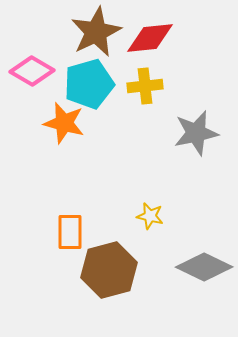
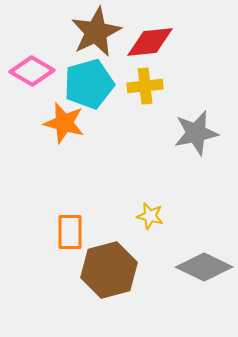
red diamond: moved 4 px down
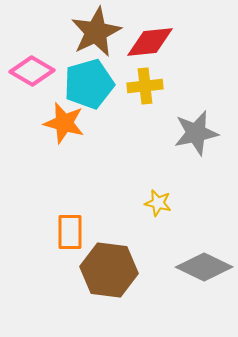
yellow star: moved 8 px right, 13 px up
brown hexagon: rotated 22 degrees clockwise
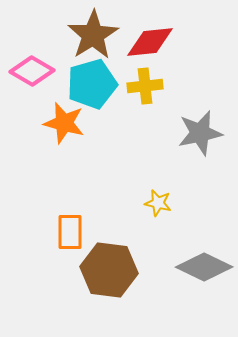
brown star: moved 3 px left, 3 px down; rotated 6 degrees counterclockwise
cyan pentagon: moved 3 px right
gray star: moved 4 px right
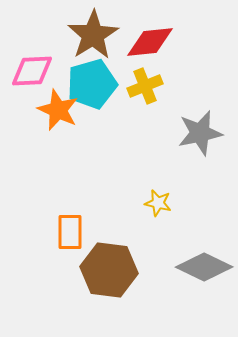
pink diamond: rotated 33 degrees counterclockwise
yellow cross: rotated 16 degrees counterclockwise
orange star: moved 6 px left, 13 px up; rotated 9 degrees clockwise
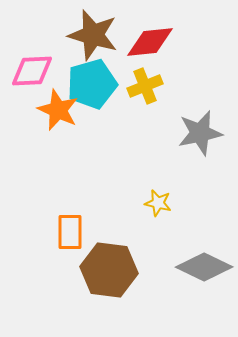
brown star: rotated 24 degrees counterclockwise
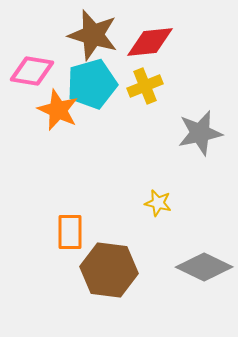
pink diamond: rotated 12 degrees clockwise
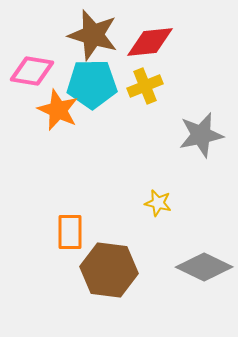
cyan pentagon: rotated 15 degrees clockwise
gray star: moved 1 px right, 2 px down
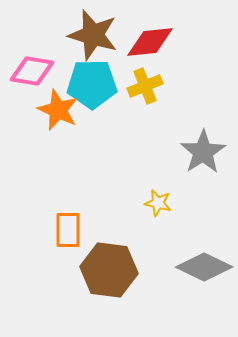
gray star: moved 2 px right, 17 px down; rotated 21 degrees counterclockwise
orange rectangle: moved 2 px left, 2 px up
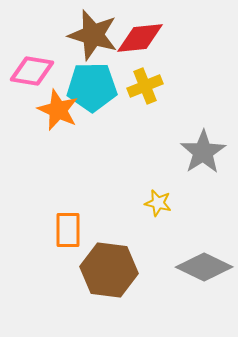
red diamond: moved 10 px left, 4 px up
cyan pentagon: moved 3 px down
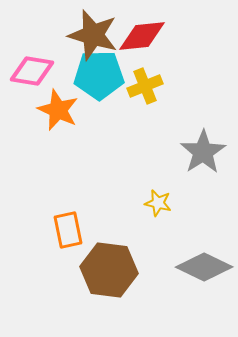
red diamond: moved 2 px right, 2 px up
cyan pentagon: moved 7 px right, 12 px up
orange rectangle: rotated 12 degrees counterclockwise
